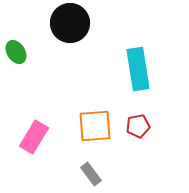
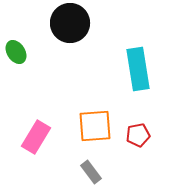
red pentagon: moved 9 px down
pink rectangle: moved 2 px right
gray rectangle: moved 2 px up
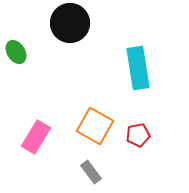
cyan rectangle: moved 1 px up
orange square: rotated 33 degrees clockwise
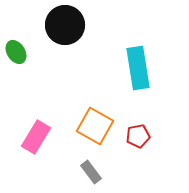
black circle: moved 5 px left, 2 px down
red pentagon: moved 1 px down
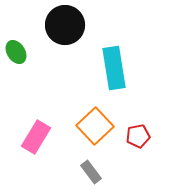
cyan rectangle: moved 24 px left
orange square: rotated 18 degrees clockwise
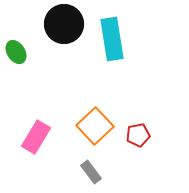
black circle: moved 1 px left, 1 px up
cyan rectangle: moved 2 px left, 29 px up
red pentagon: moved 1 px up
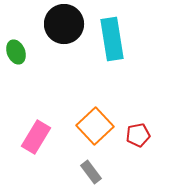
green ellipse: rotated 10 degrees clockwise
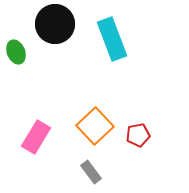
black circle: moved 9 px left
cyan rectangle: rotated 12 degrees counterclockwise
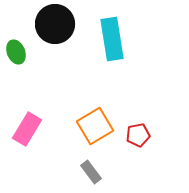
cyan rectangle: rotated 12 degrees clockwise
orange square: rotated 12 degrees clockwise
pink rectangle: moved 9 px left, 8 px up
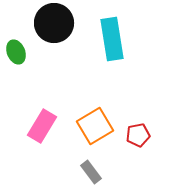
black circle: moved 1 px left, 1 px up
pink rectangle: moved 15 px right, 3 px up
